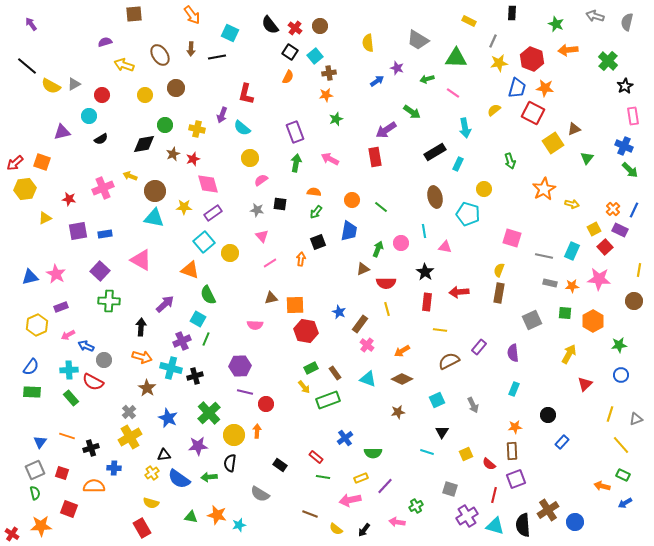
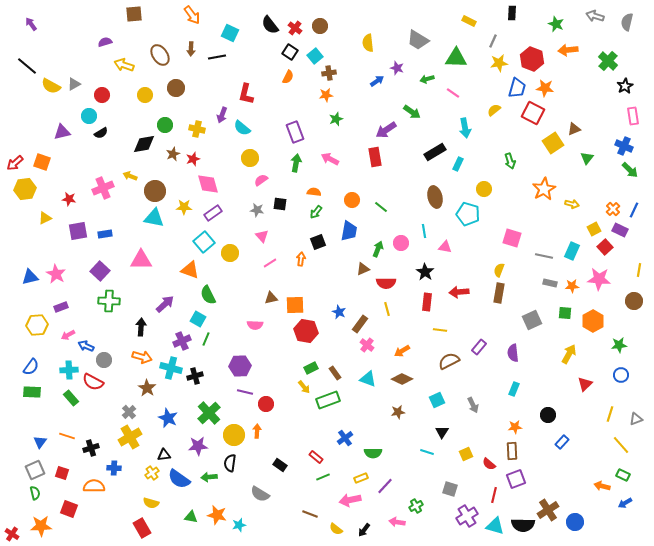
black semicircle at (101, 139): moved 6 px up
pink triangle at (141, 260): rotated 30 degrees counterclockwise
yellow hexagon at (37, 325): rotated 20 degrees clockwise
green line at (323, 477): rotated 32 degrees counterclockwise
black semicircle at (523, 525): rotated 85 degrees counterclockwise
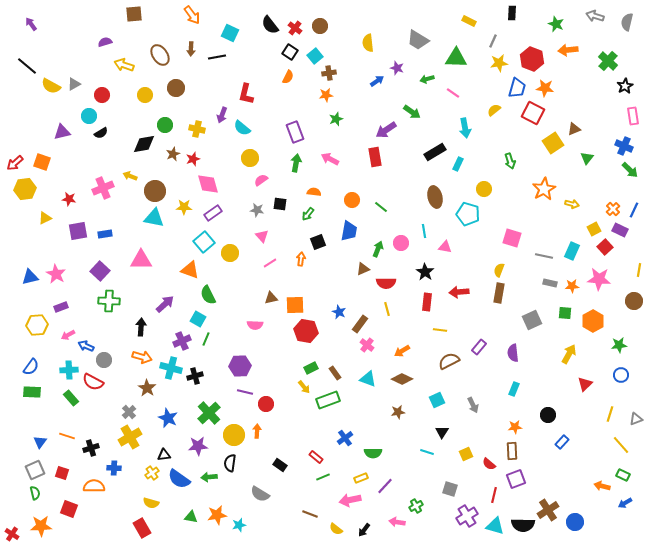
green arrow at (316, 212): moved 8 px left, 2 px down
orange star at (217, 515): rotated 24 degrees counterclockwise
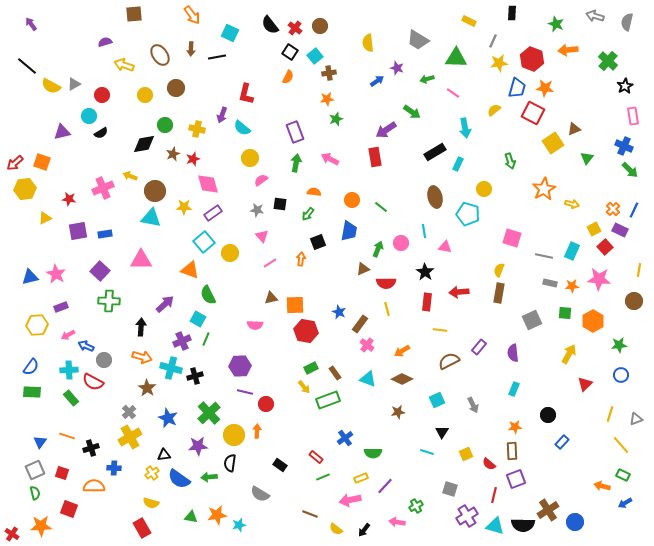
orange star at (326, 95): moved 1 px right, 4 px down
cyan triangle at (154, 218): moved 3 px left
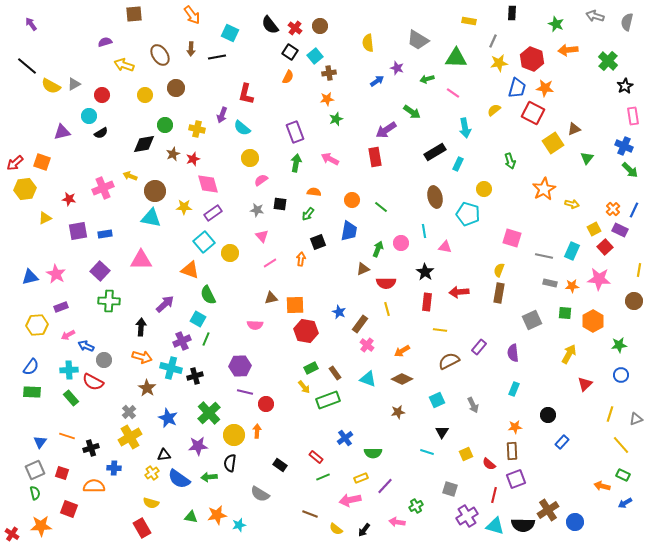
yellow rectangle at (469, 21): rotated 16 degrees counterclockwise
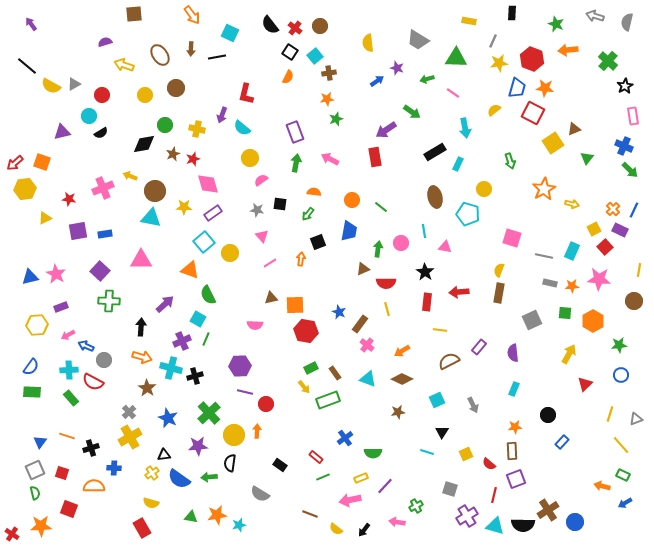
green arrow at (378, 249): rotated 14 degrees counterclockwise
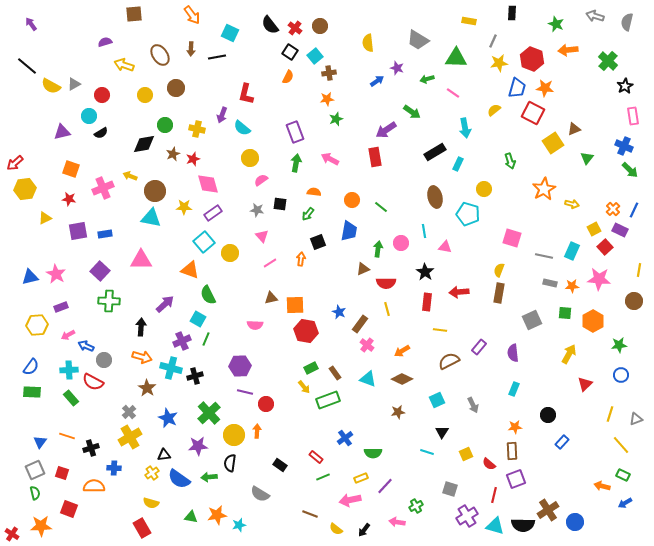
orange square at (42, 162): moved 29 px right, 7 px down
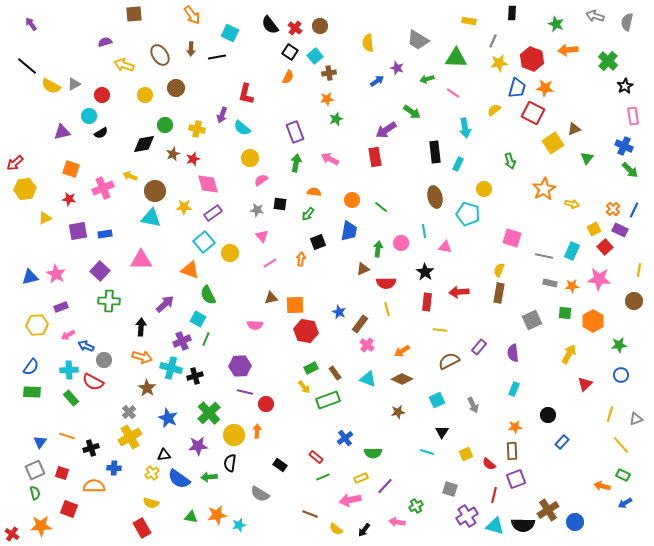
black rectangle at (435, 152): rotated 65 degrees counterclockwise
